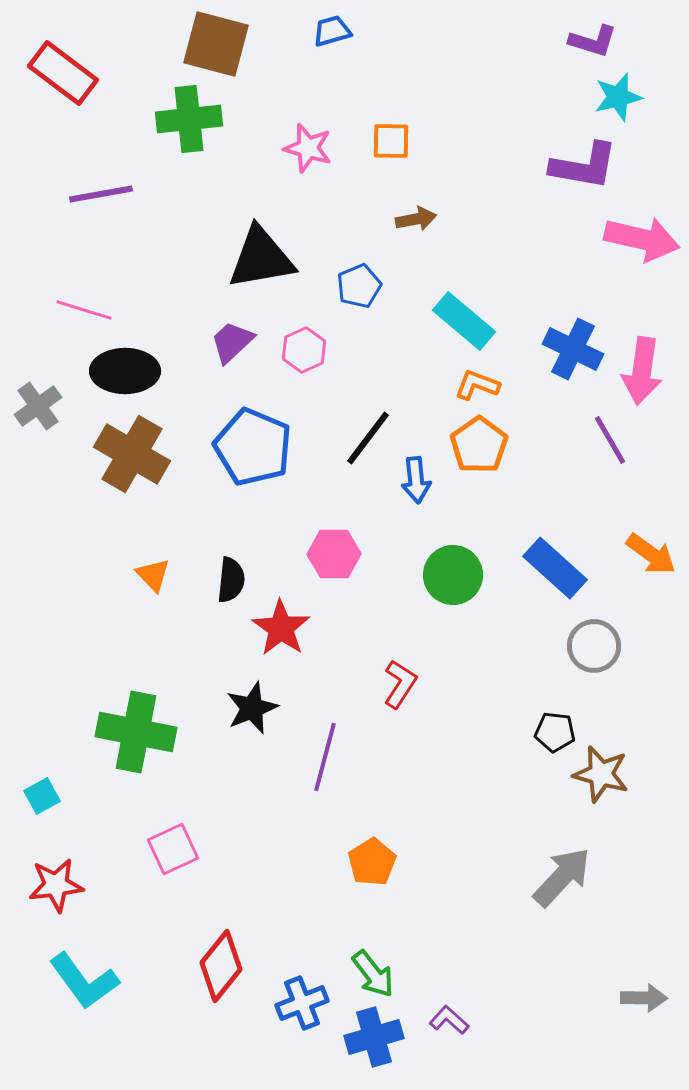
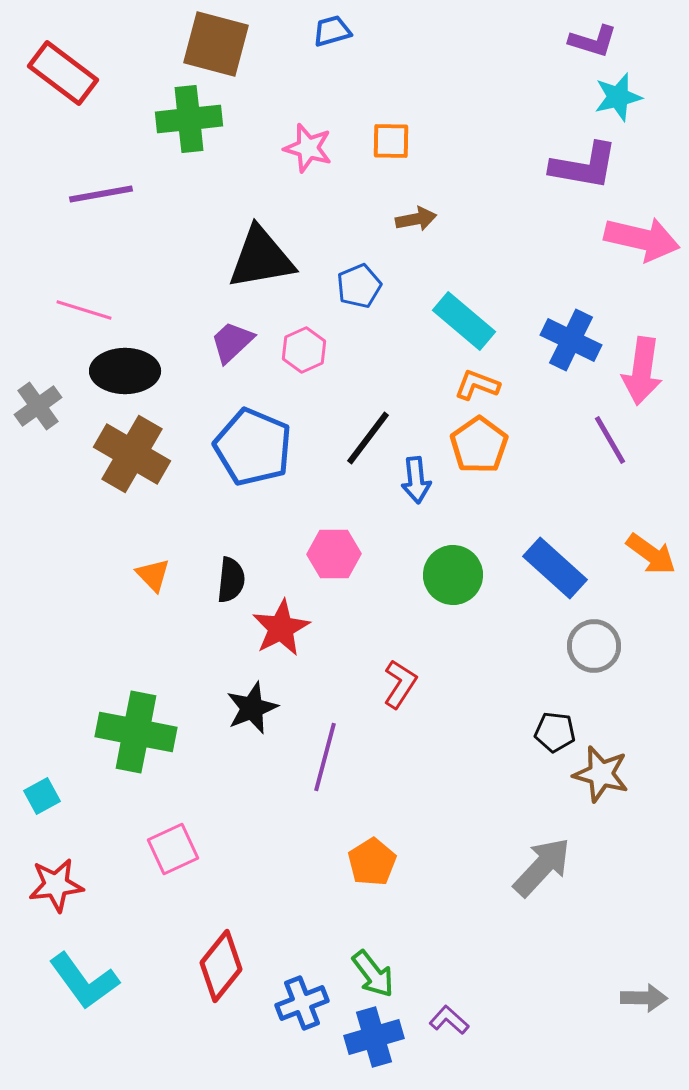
blue cross at (573, 349): moved 2 px left, 9 px up
red star at (281, 628): rotated 10 degrees clockwise
gray arrow at (562, 877): moved 20 px left, 10 px up
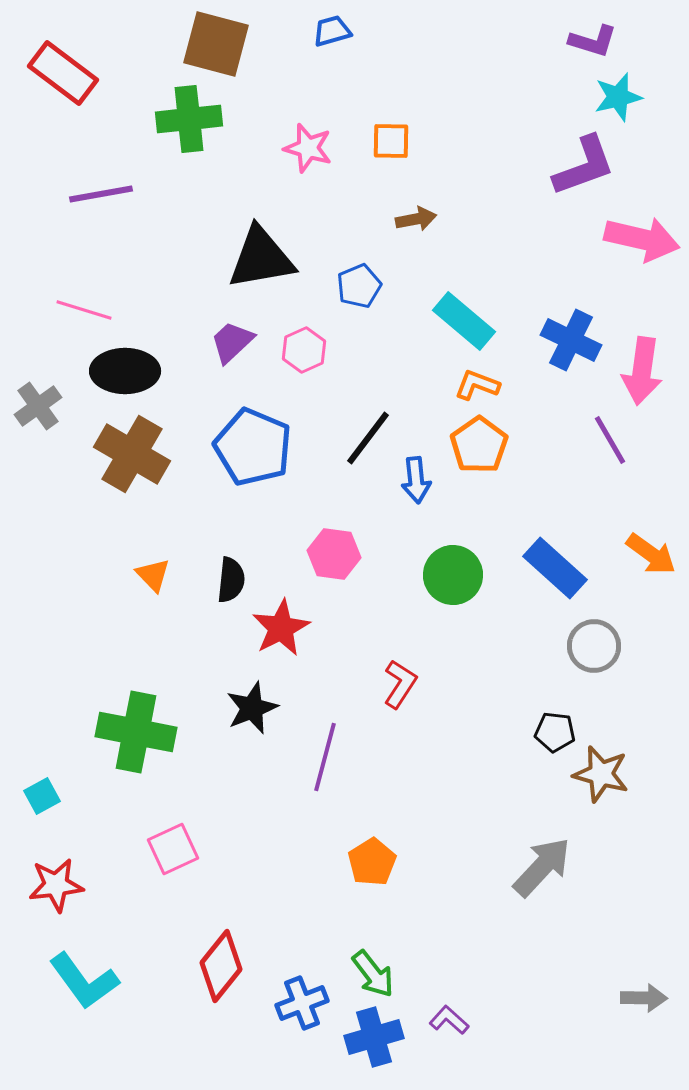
purple L-shape at (584, 166): rotated 30 degrees counterclockwise
pink hexagon at (334, 554): rotated 9 degrees clockwise
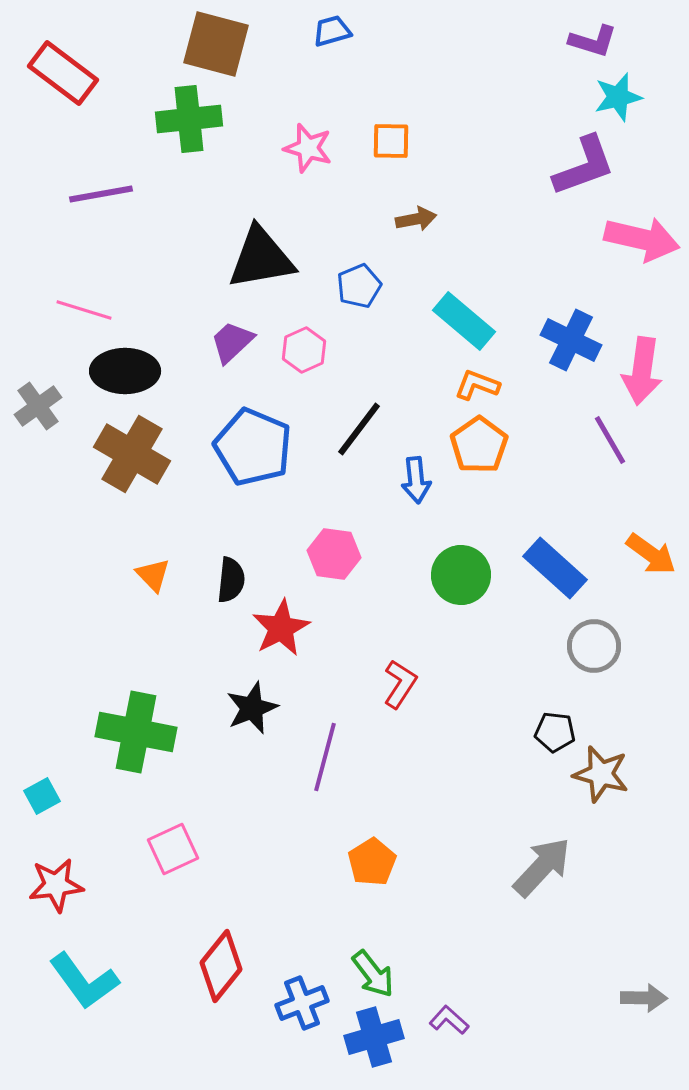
black line at (368, 438): moved 9 px left, 9 px up
green circle at (453, 575): moved 8 px right
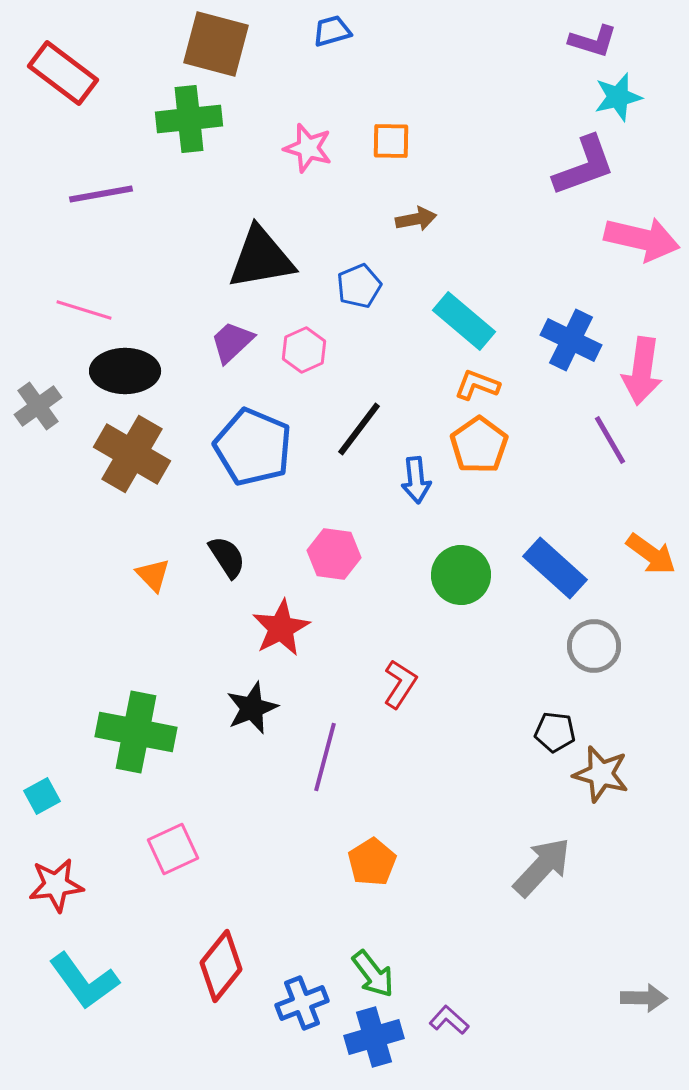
black semicircle at (231, 580): moved 4 px left, 23 px up; rotated 39 degrees counterclockwise
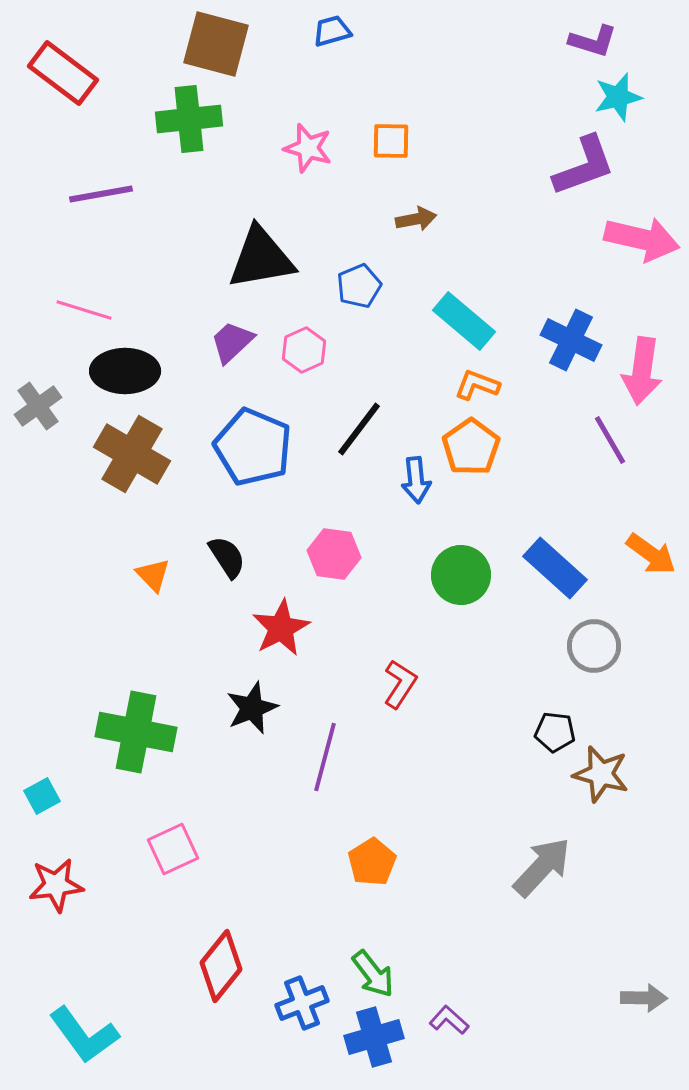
orange pentagon at (479, 445): moved 8 px left, 2 px down
cyan L-shape at (84, 981): moved 54 px down
